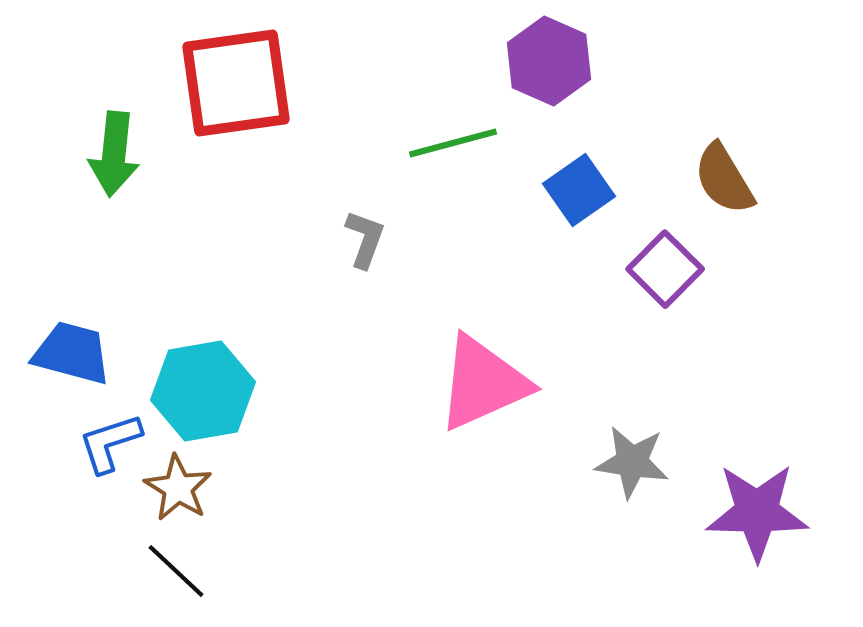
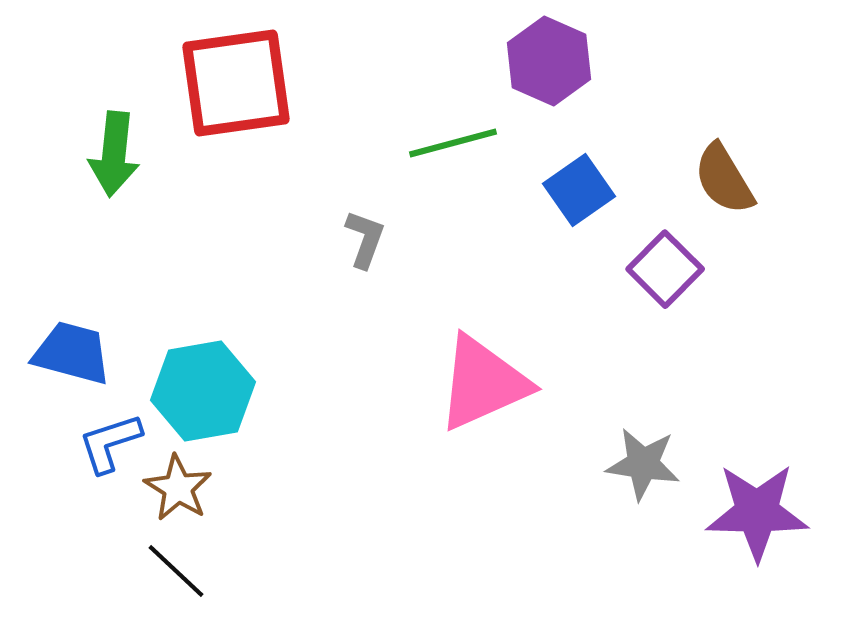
gray star: moved 11 px right, 2 px down
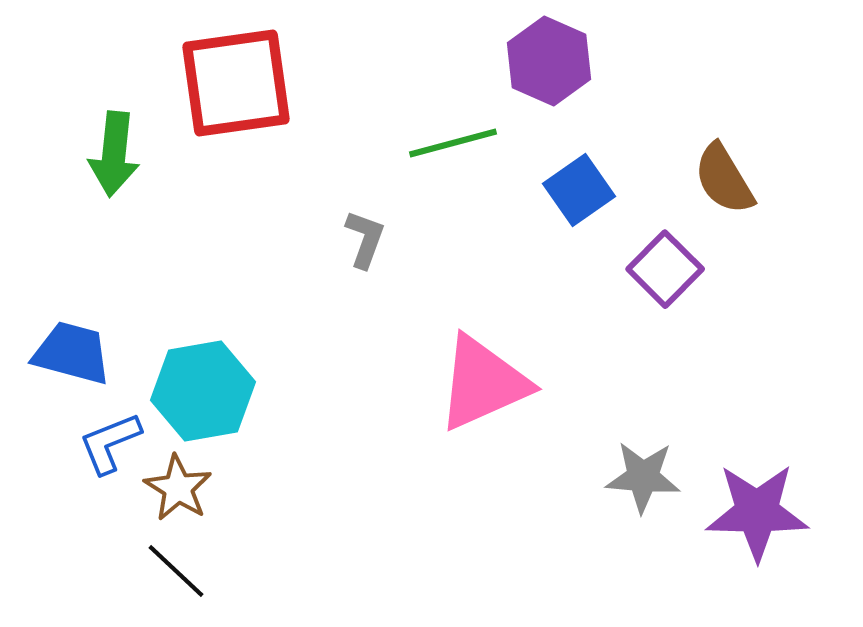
blue L-shape: rotated 4 degrees counterclockwise
gray star: moved 13 px down; rotated 4 degrees counterclockwise
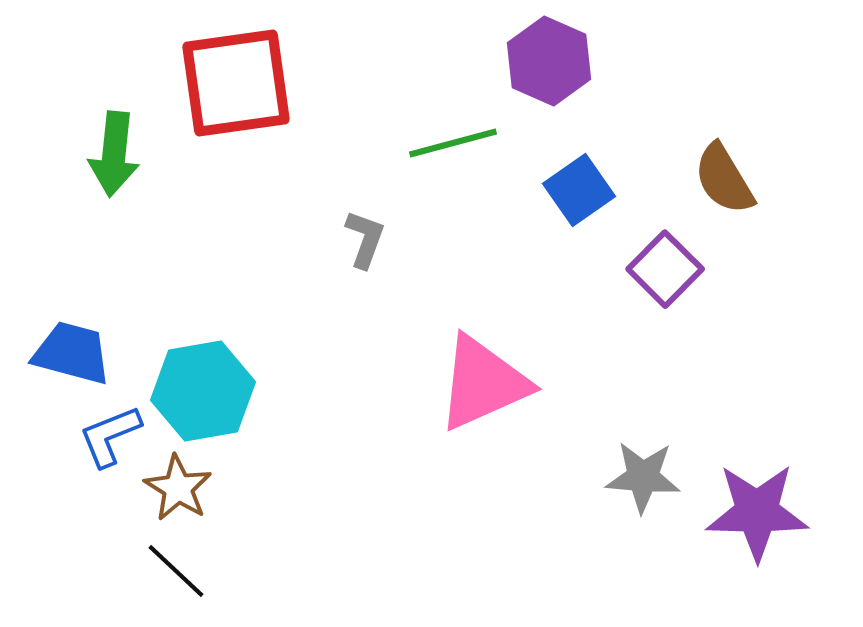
blue L-shape: moved 7 px up
